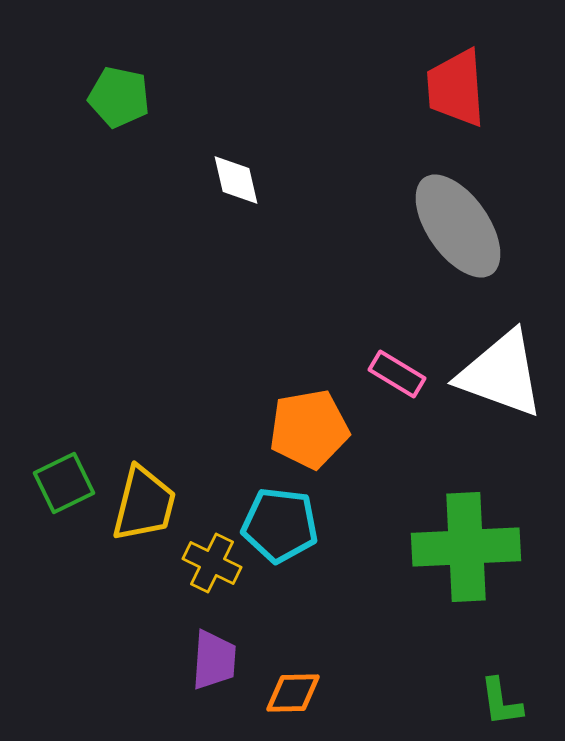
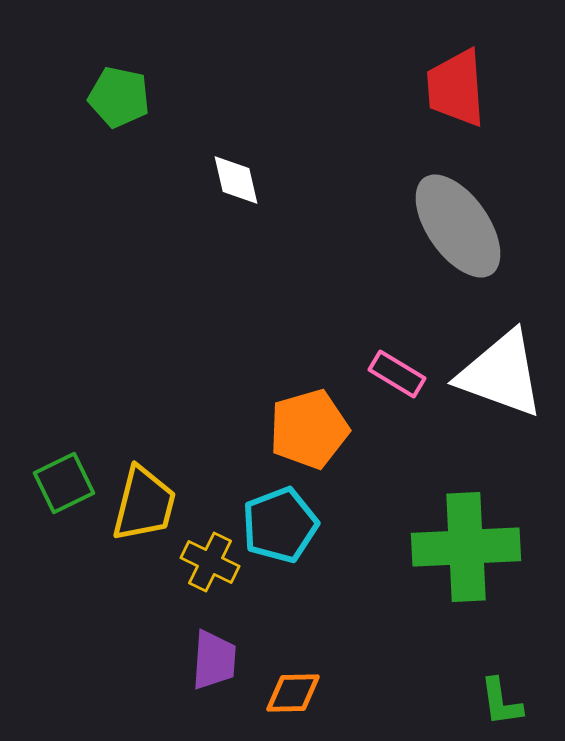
orange pentagon: rotated 6 degrees counterclockwise
cyan pentagon: rotated 28 degrees counterclockwise
yellow cross: moved 2 px left, 1 px up
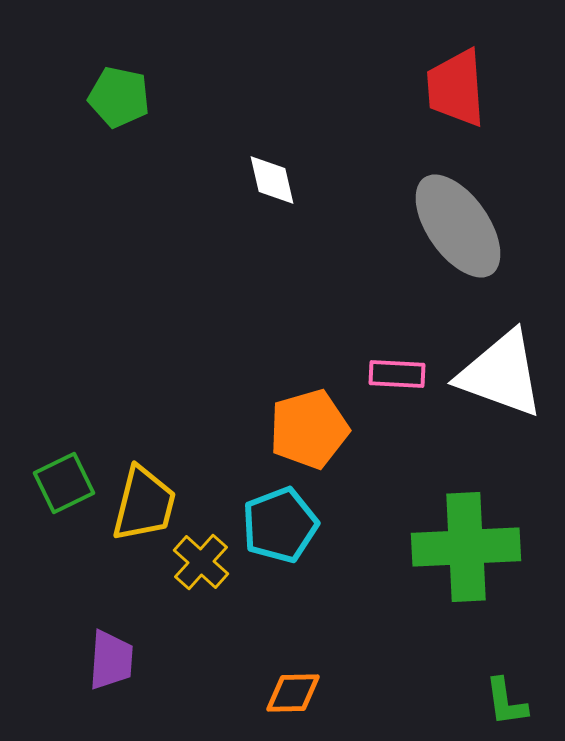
white diamond: moved 36 px right
pink rectangle: rotated 28 degrees counterclockwise
yellow cross: moved 9 px left; rotated 16 degrees clockwise
purple trapezoid: moved 103 px left
green L-shape: moved 5 px right
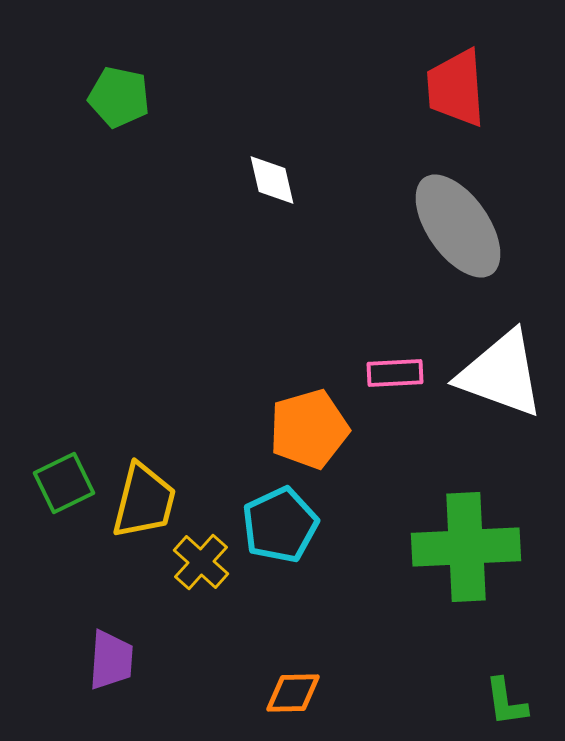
pink rectangle: moved 2 px left, 1 px up; rotated 6 degrees counterclockwise
yellow trapezoid: moved 3 px up
cyan pentagon: rotated 4 degrees counterclockwise
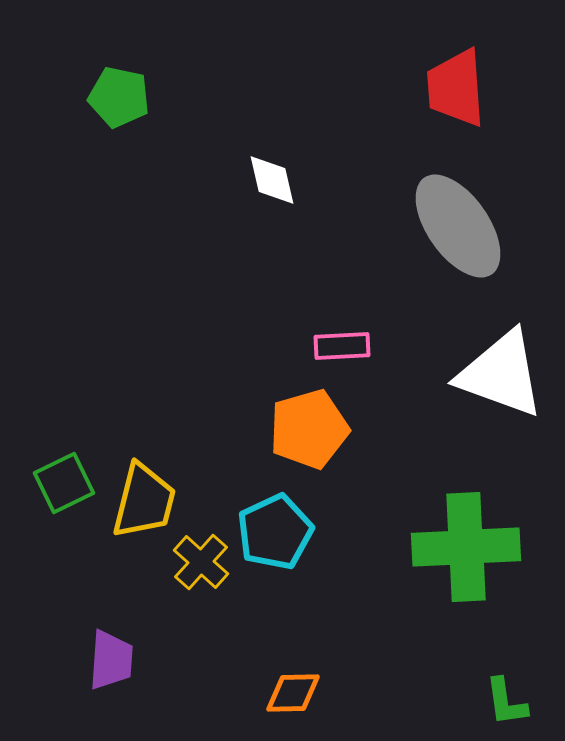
pink rectangle: moved 53 px left, 27 px up
cyan pentagon: moved 5 px left, 7 px down
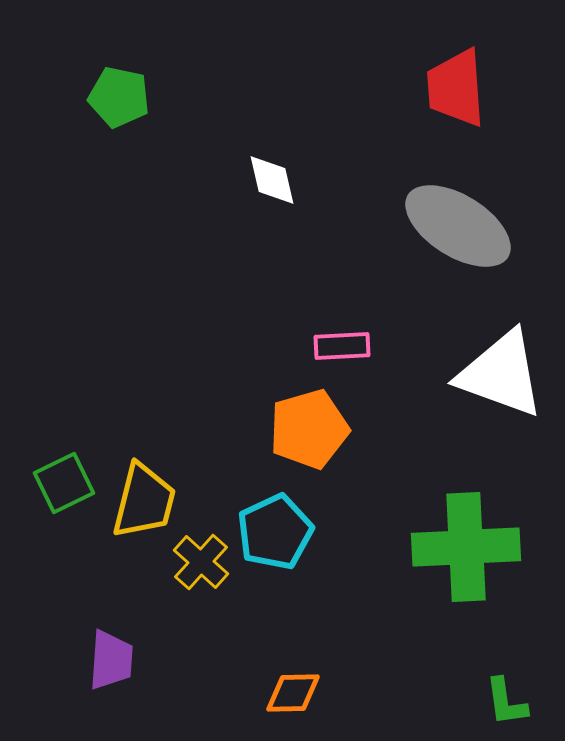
gray ellipse: rotated 23 degrees counterclockwise
